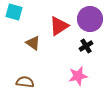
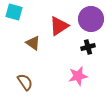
purple circle: moved 1 px right
black cross: moved 2 px right, 1 px down; rotated 16 degrees clockwise
brown semicircle: rotated 48 degrees clockwise
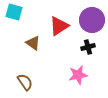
purple circle: moved 1 px right, 1 px down
pink star: moved 1 px up
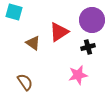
red triangle: moved 6 px down
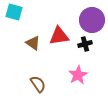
red triangle: moved 4 px down; rotated 25 degrees clockwise
black cross: moved 3 px left, 3 px up
pink star: rotated 18 degrees counterclockwise
brown semicircle: moved 13 px right, 2 px down
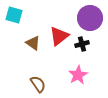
cyan square: moved 3 px down
purple circle: moved 2 px left, 2 px up
red triangle: rotated 30 degrees counterclockwise
black cross: moved 3 px left
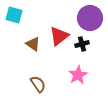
brown triangle: moved 1 px down
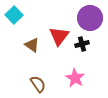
cyan square: rotated 30 degrees clockwise
red triangle: rotated 15 degrees counterclockwise
brown triangle: moved 1 px left, 1 px down
pink star: moved 3 px left, 3 px down; rotated 12 degrees counterclockwise
